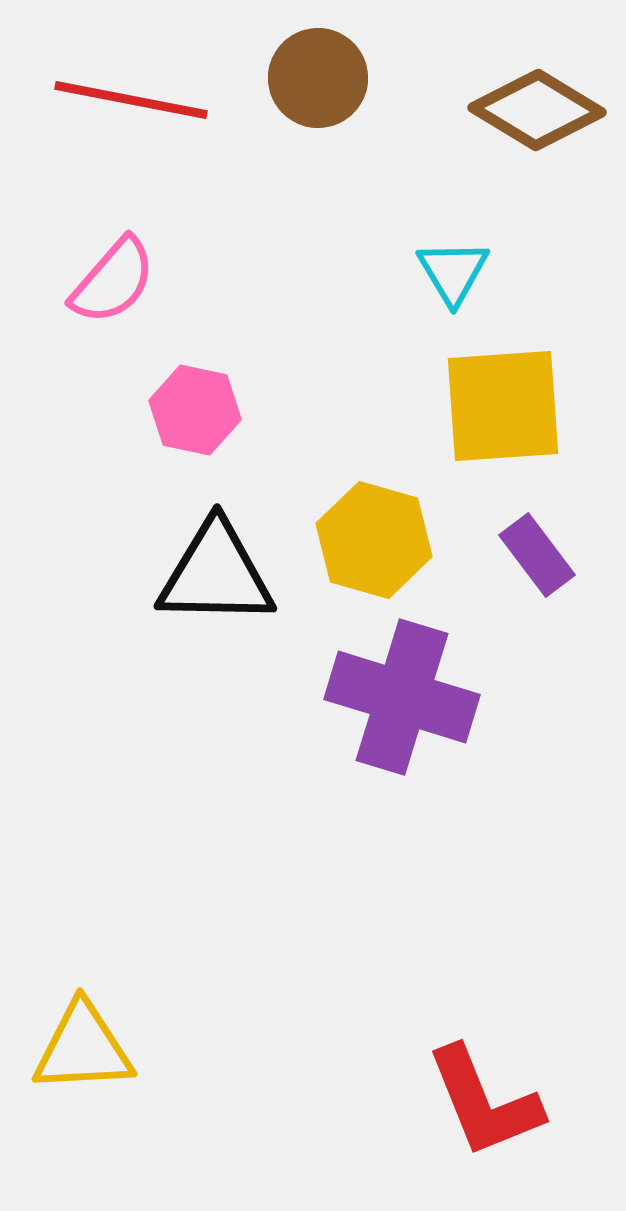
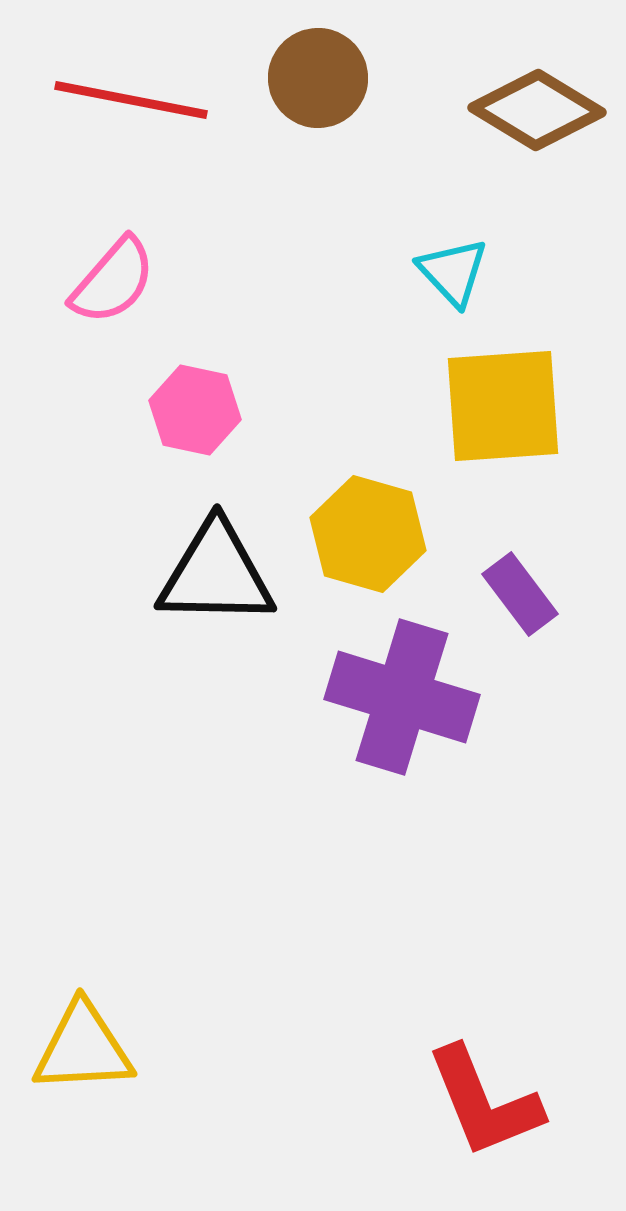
cyan triangle: rotated 12 degrees counterclockwise
yellow hexagon: moved 6 px left, 6 px up
purple rectangle: moved 17 px left, 39 px down
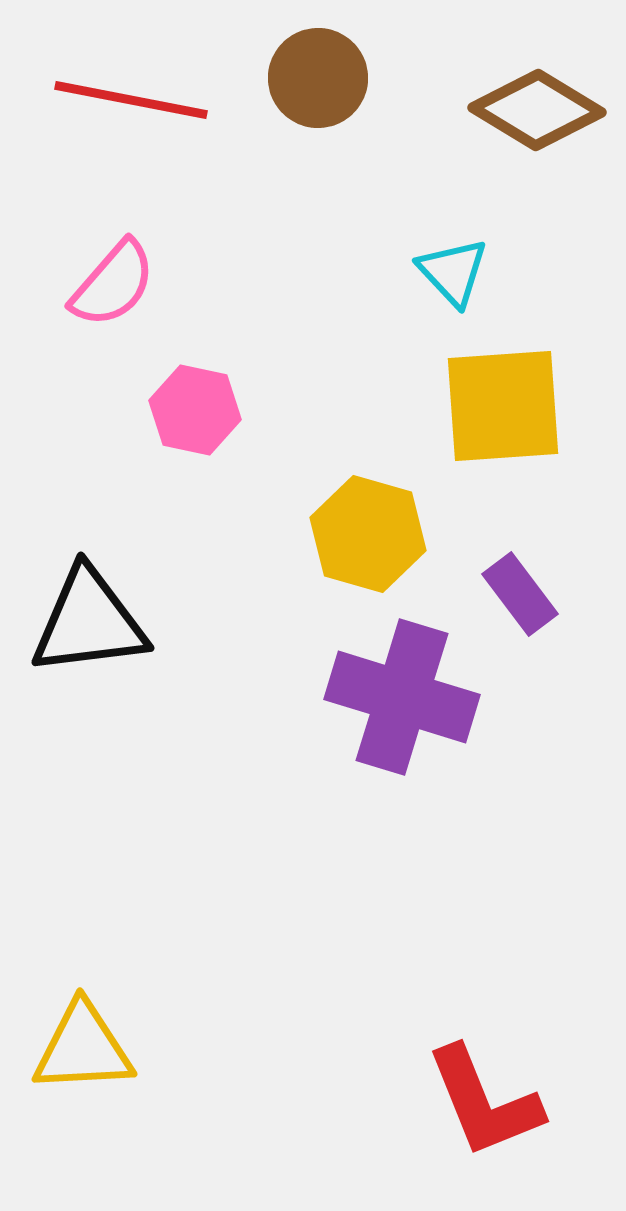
pink semicircle: moved 3 px down
black triangle: moved 127 px left, 48 px down; rotated 8 degrees counterclockwise
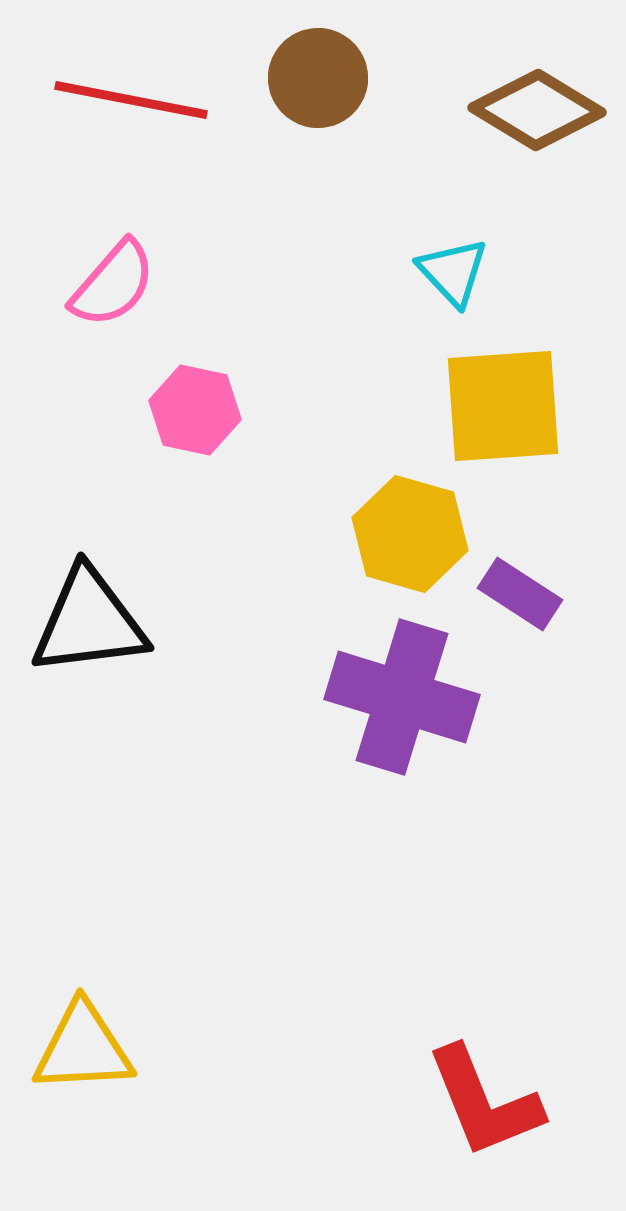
yellow hexagon: moved 42 px right
purple rectangle: rotated 20 degrees counterclockwise
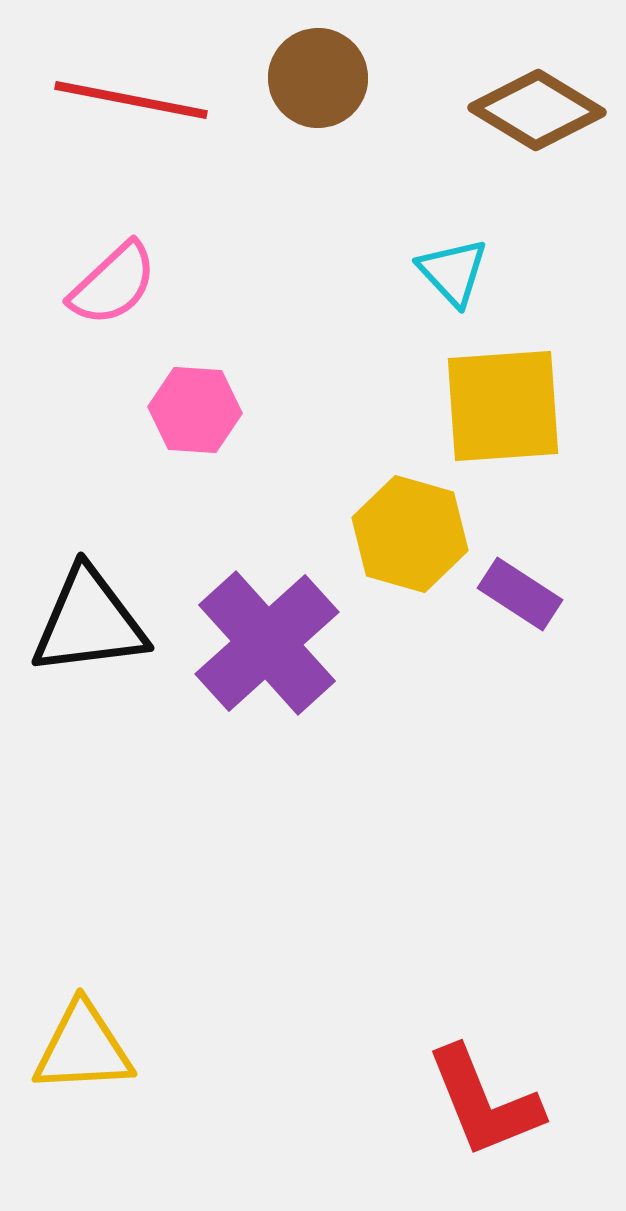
pink semicircle: rotated 6 degrees clockwise
pink hexagon: rotated 8 degrees counterclockwise
purple cross: moved 135 px left, 54 px up; rotated 31 degrees clockwise
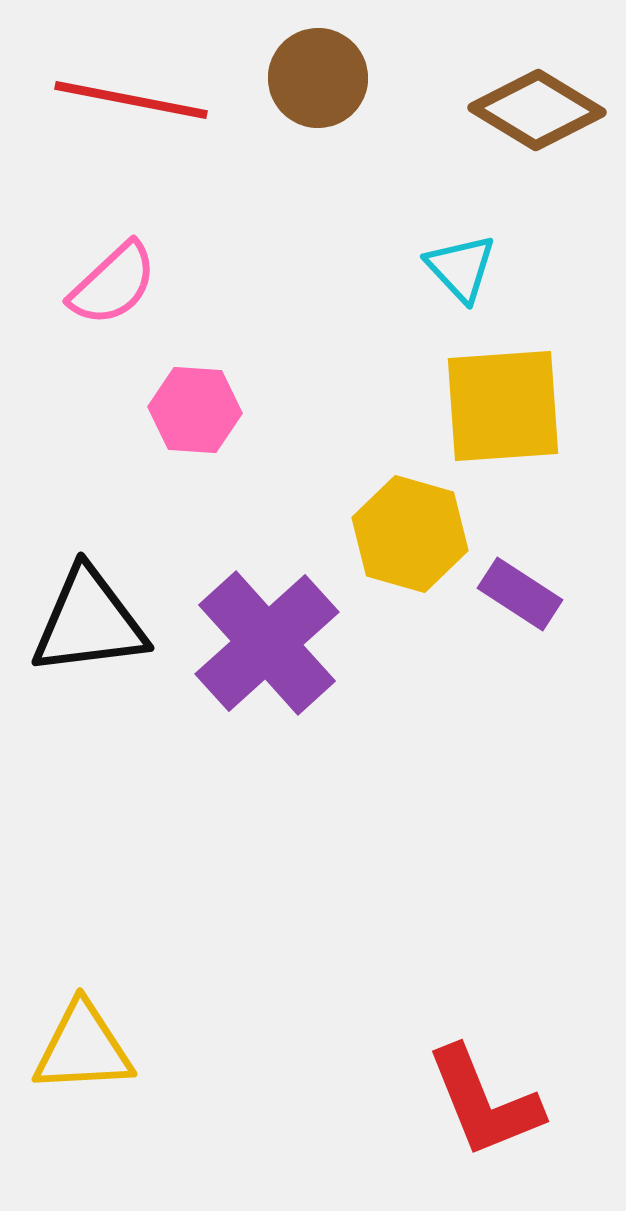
cyan triangle: moved 8 px right, 4 px up
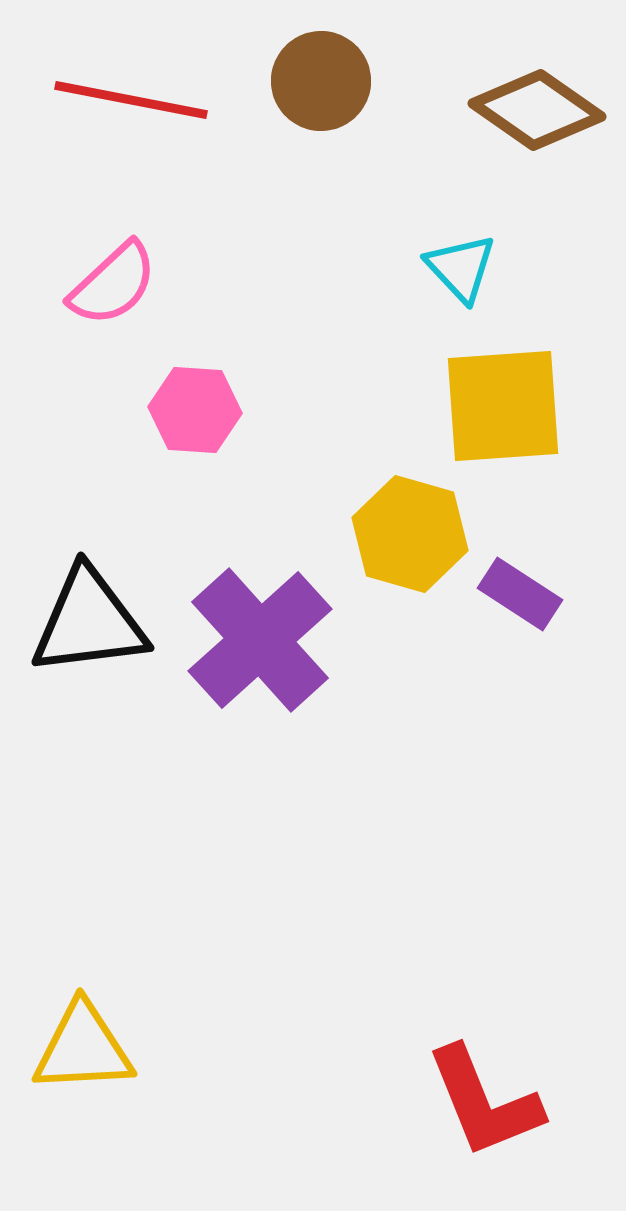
brown circle: moved 3 px right, 3 px down
brown diamond: rotated 4 degrees clockwise
purple cross: moved 7 px left, 3 px up
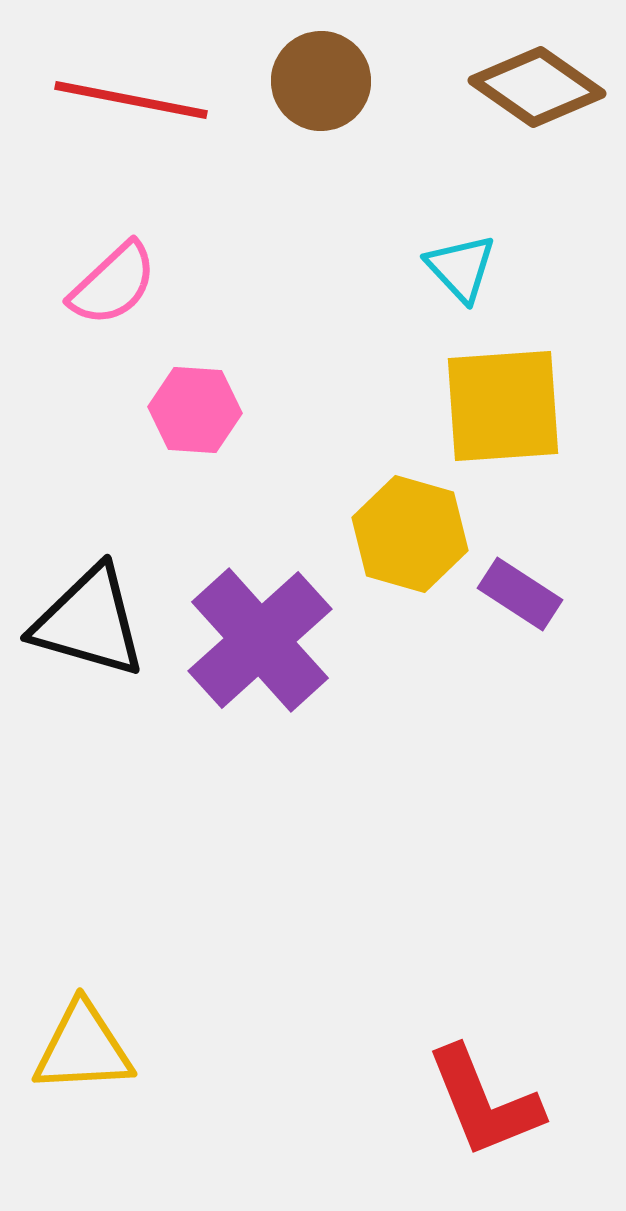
brown diamond: moved 23 px up
black triangle: rotated 23 degrees clockwise
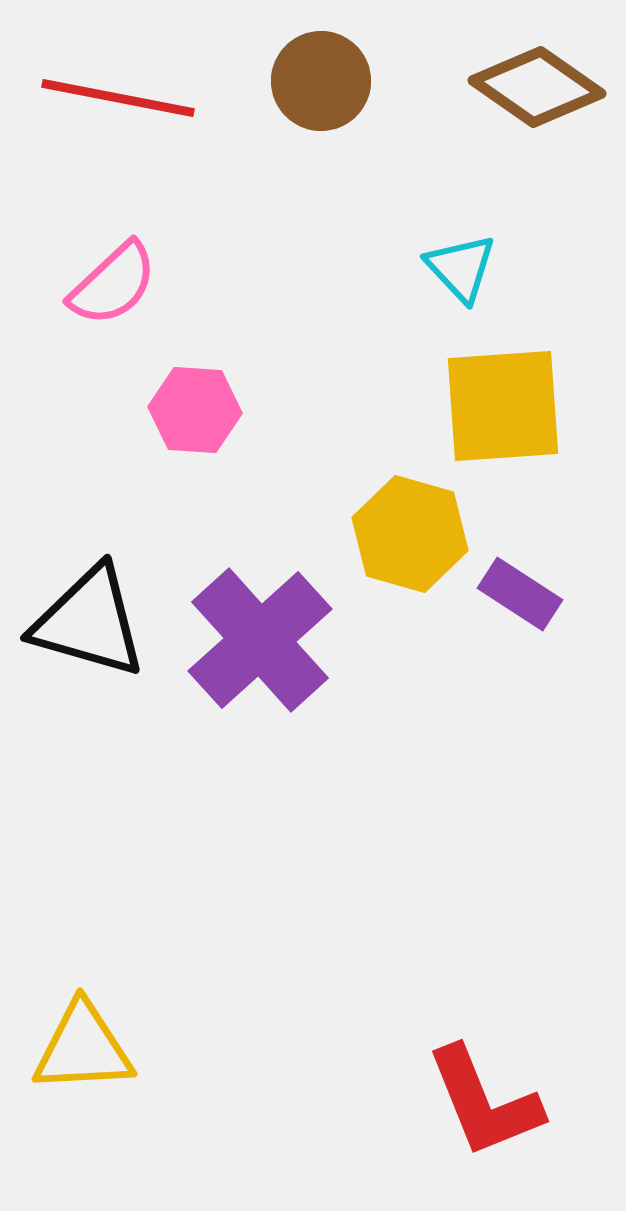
red line: moved 13 px left, 2 px up
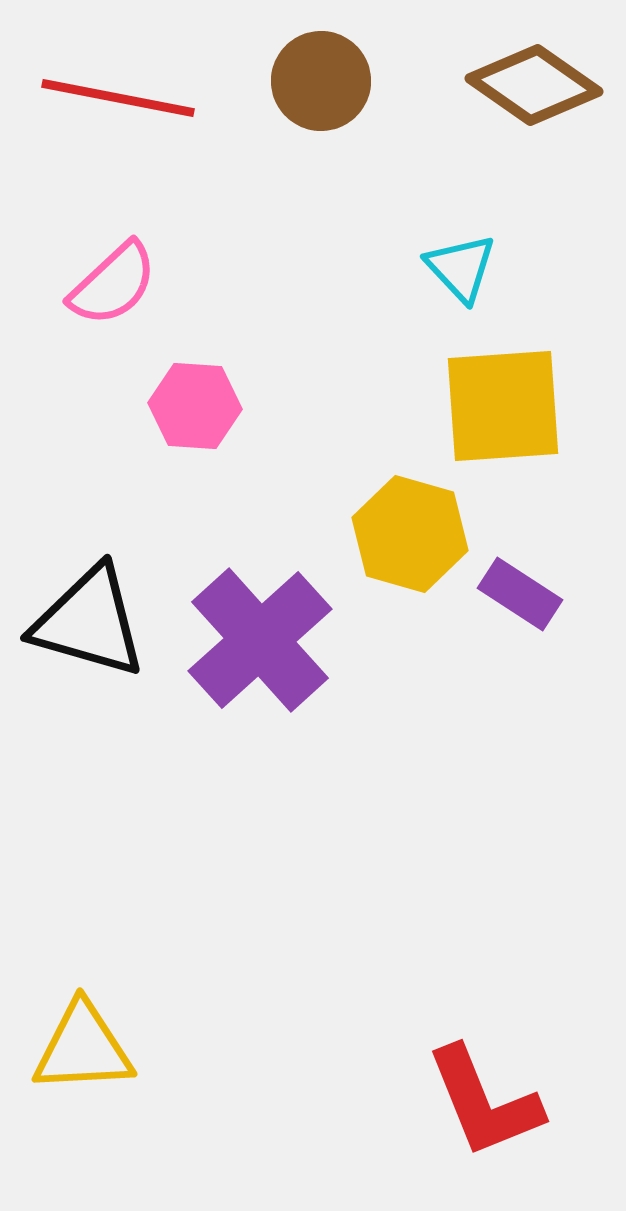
brown diamond: moved 3 px left, 2 px up
pink hexagon: moved 4 px up
